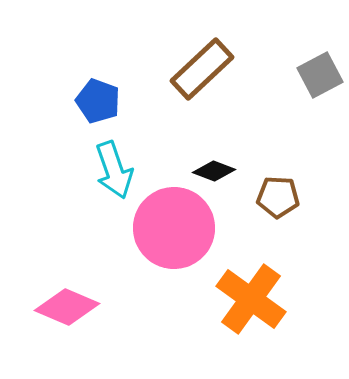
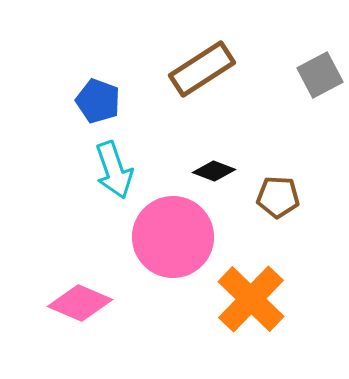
brown rectangle: rotated 10 degrees clockwise
pink circle: moved 1 px left, 9 px down
orange cross: rotated 8 degrees clockwise
pink diamond: moved 13 px right, 4 px up
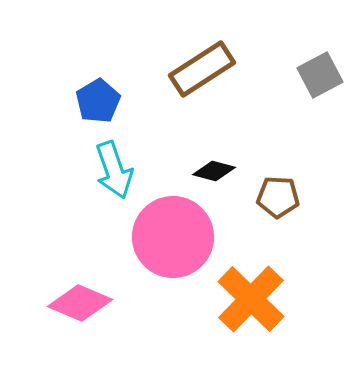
blue pentagon: rotated 21 degrees clockwise
black diamond: rotated 6 degrees counterclockwise
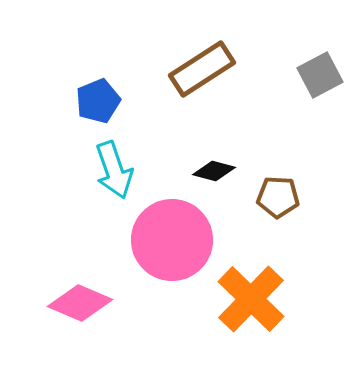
blue pentagon: rotated 9 degrees clockwise
pink circle: moved 1 px left, 3 px down
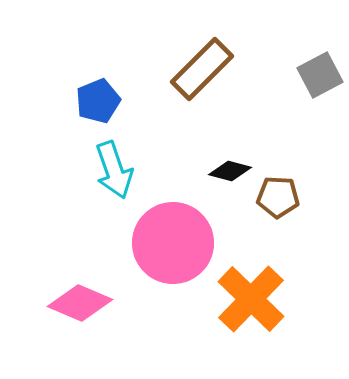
brown rectangle: rotated 12 degrees counterclockwise
black diamond: moved 16 px right
pink circle: moved 1 px right, 3 px down
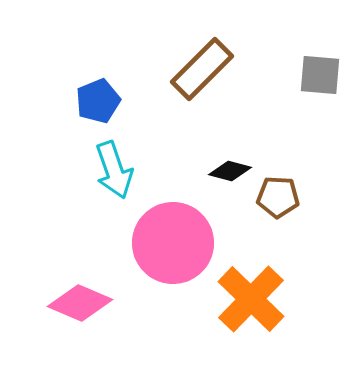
gray square: rotated 33 degrees clockwise
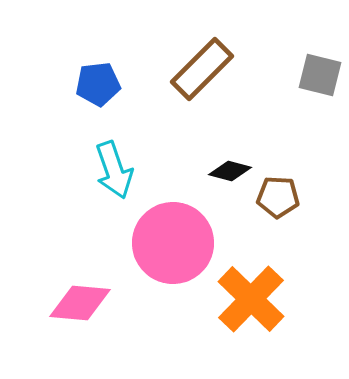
gray square: rotated 9 degrees clockwise
blue pentagon: moved 17 px up; rotated 15 degrees clockwise
pink diamond: rotated 18 degrees counterclockwise
